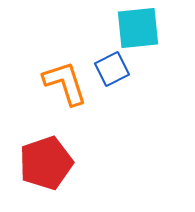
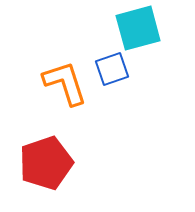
cyan square: rotated 9 degrees counterclockwise
blue square: rotated 8 degrees clockwise
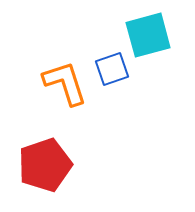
cyan square: moved 10 px right, 7 px down
red pentagon: moved 1 px left, 2 px down
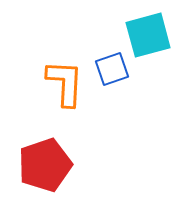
orange L-shape: rotated 21 degrees clockwise
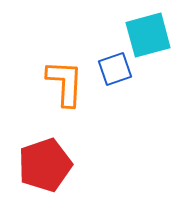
blue square: moved 3 px right
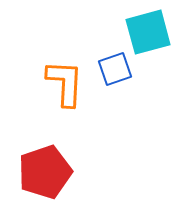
cyan square: moved 3 px up
red pentagon: moved 7 px down
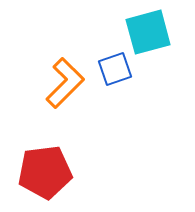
orange L-shape: rotated 42 degrees clockwise
red pentagon: rotated 12 degrees clockwise
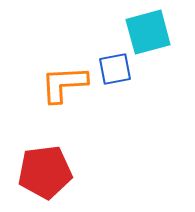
blue square: rotated 8 degrees clockwise
orange L-shape: moved 1 px left, 1 px down; rotated 138 degrees counterclockwise
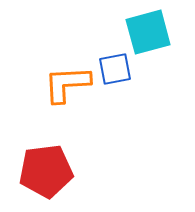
orange L-shape: moved 3 px right
red pentagon: moved 1 px right, 1 px up
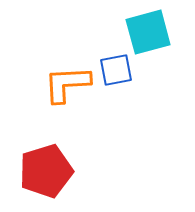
blue square: moved 1 px right, 1 px down
red pentagon: rotated 10 degrees counterclockwise
